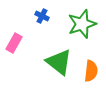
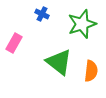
blue cross: moved 2 px up
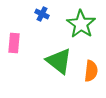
green star: moved 1 px left; rotated 20 degrees counterclockwise
pink rectangle: rotated 24 degrees counterclockwise
green triangle: moved 1 px up
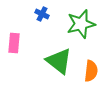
green star: rotated 24 degrees clockwise
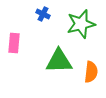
blue cross: moved 1 px right
green triangle: rotated 40 degrees counterclockwise
orange semicircle: moved 1 px down
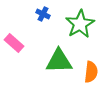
green star: moved 1 px left; rotated 16 degrees counterclockwise
pink rectangle: rotated 54 degrees counterclockwise
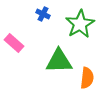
orange semicircle: moved 4 px left, 6 px down
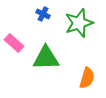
green star: moved 1 px left, 1 px up; rotated 12 degrees clockwise
green triangle: moved 13 px left, 3 px up
orange semicircle: rotated 10 degrees clockwise
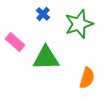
blue cross: rotated 16 degrees clockwise
green star: moved 1 px down
pink rectangle: moved 1 px right, 1 px up
